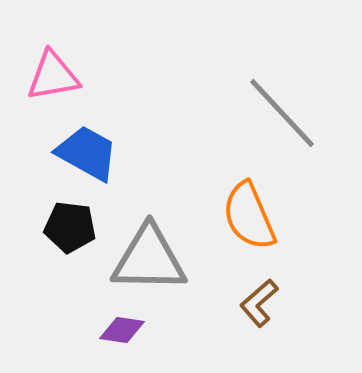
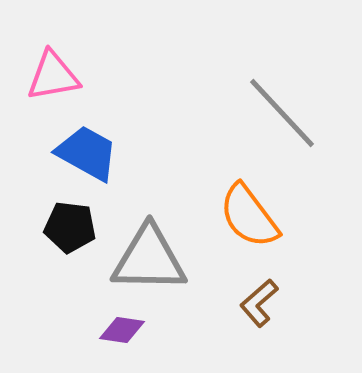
orange semicircle: rotated 14 degrees counterclockwise
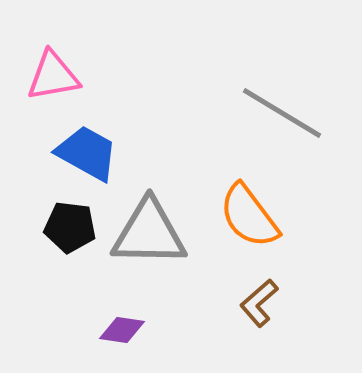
gray line: rotated 16 degrees counterclockwise
gray triangle: moved 26 px up
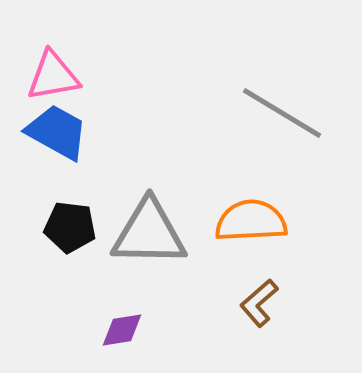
blue trapezoid: moved 30 px left, 21 px up
orange semicircle: moved 2 px right, 5 px down; rotated 124 degrees clockwise
purple diamond: rotated 18 degrees counterclockwise
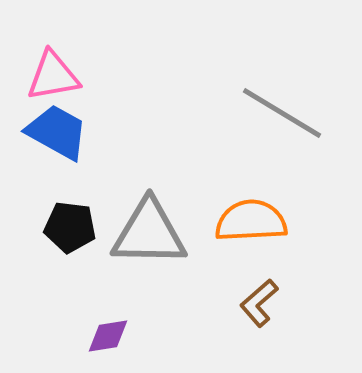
purple diamond: moved 14 px left, 6 px down
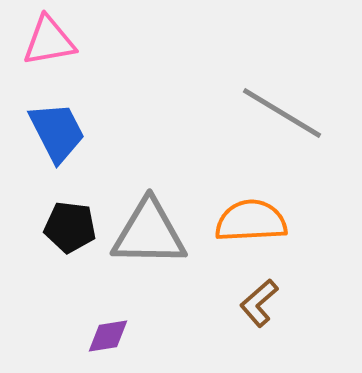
pink triangle: moved 4 px left, 35 px up
blue trapezoid: rotated 34 degrees clockwise
